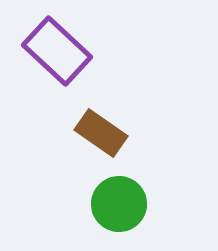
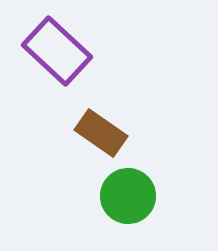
green circle: moved 9 px right, 8 px up
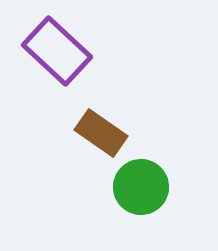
green circle: moved 13 px right, 9 px up
